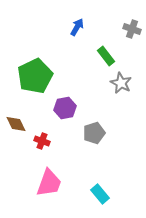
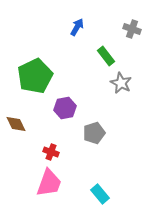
red cross: moved 9 px right, 11 px down
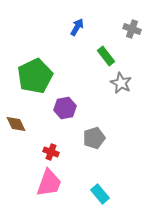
gray pentagon: moved 5 px down
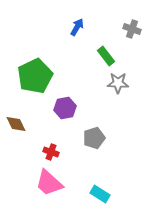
gray star: moved 3 px left; rotated 25 degrees counterclockwise
pink trapezoid: rotated 112 degrees clockwise
cyan rectangle: rotated 18 degrees counterclockwise
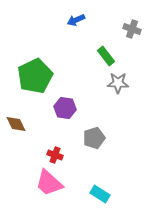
blue arrow: moved 1 px left, 7 px up; rotated 144 degrees counterclockwise
purple hexagon: rotated 20 degrees clockwise
red cross: moved 4 px right, 3 px down
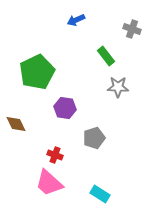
green pentagon: moved 2 px right, 4 px up
gray star: moved 4 px down
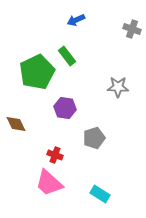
green rectangle: moved 39 px left
